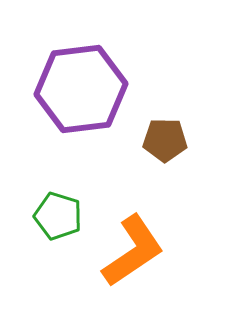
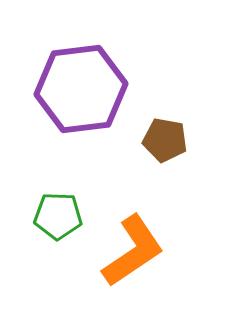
brown pentagon: rotated 9 degrees clockwise
green pentagon: rotated 15 degrees counterclockwise
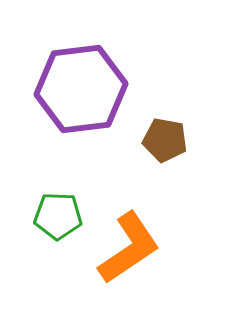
orange L-shape: moved 4 px left, 3 px up
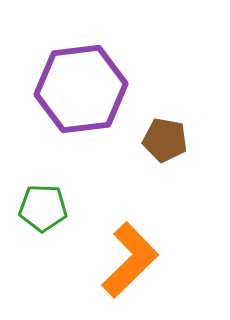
green pentagon: moved 15 px left, 8 px up
orange L-shape: moved 1 px right, 12 px down; rotated 10 degrees counterclockwise
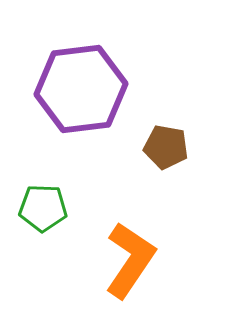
brown pentagon: moved 1 px right, 7 px down
orange L-shape: rotated 12 degrees counterclockwise
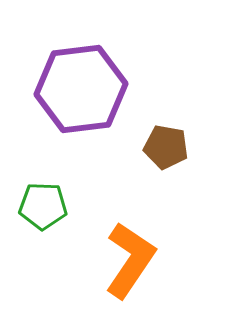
green pentagon: moved 2 px up
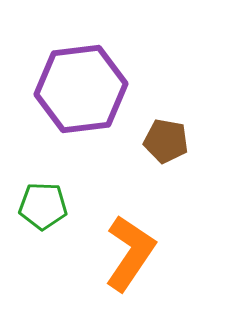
brown pentagon: moved 6 px up
orange L-shape: moved 7 px up
